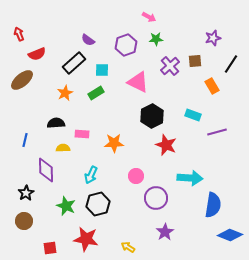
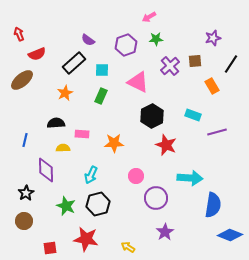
pink arrow at (149, 17): rotated 120 degrees clockwise
green rectangle at (96, 93): moved 5 px right, 3 px down; rotated 35 degrees counterclockwise
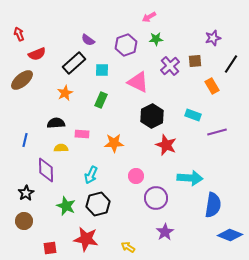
green rectangle at (101, 96): moved 4 px down
yellow semicircle at (63, 148): moved 2 px left
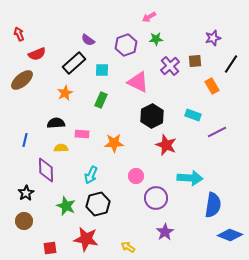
purple line at (217, 132): rotated 12 degrees counterclockwise
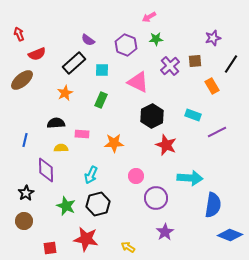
purple hexagon at (126, 45): rotated 20 degrees counterclockwise
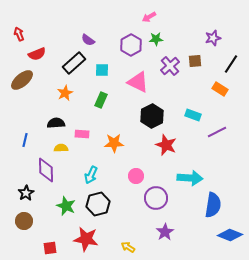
purple hexagon at (126, 45): moved 5 px right; rotated 10 degrees clockwise
orange rectangle at (212, 86): moved 8 px right, 3 px down; rotated 28 degrees counterclockwise
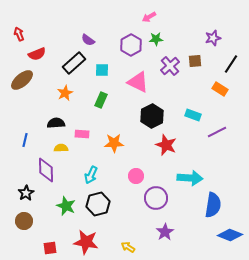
red star at (86, 239): moved 3 px down
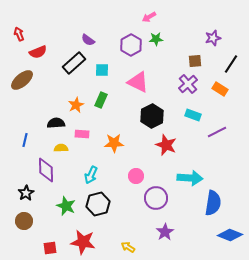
red semicircle at (37, 54): moved 1 px right, 2 px up
purple cross at (170, 66): moved 18 px right, 18 px down
orange star at (65, 93): moved 11 px right, 12 px down
blue semicircle at (213, 205): moved 2 px up
red star at (86, 242): moved 3 px left
